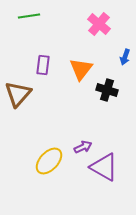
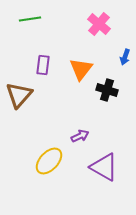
green line: moved 1 px right, 3 px down
brown triangle: moved 1 px right, 1 px down
purple arrow: moved 3 px left, 11 px up
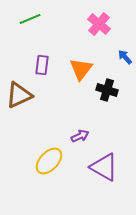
green line: rotated 15 degrees counterclockwise
blue arrow: rotated 119 degrees clockwise
purple rectangle: moved 1 px left
brown triangle: rotated 24 degrees clockwise
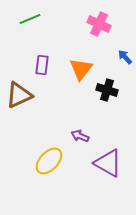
pink cross: rotated 15 degrees counterclockwise
purple arrow: rotated 132 degrees counterclockwise
purple triangle: moved 4 px right, 4 px up
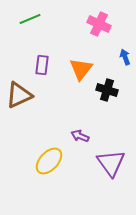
blue arrow: rotated 21 degrees clockwise
purple triangle: moved 3 px right; rotated 24 degrees clockwise
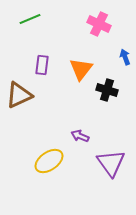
yellow ellipse: rotated 12 degrees clockwise
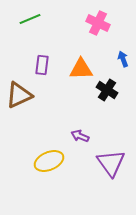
pink cross: moved 1 px left, 1 px up
blue arrow: moved 2 px left, 2 px down
orange triangle: rotated 50 degrees clockwise
black cross: rotated 15 degrees clockwise
yellow ellipse: rotated 12 degrees clockwise
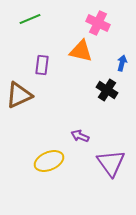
blue arrow: moved 1 px left, 4 px down; rotated 35 degrees clockwise
orange triangle: moved 18 px up; rotated 15 degrees clockwise
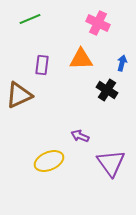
orange triangle: moved 8 px down; rotated 15 degrees counterclockwise
